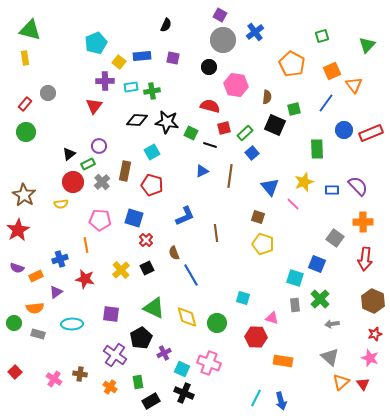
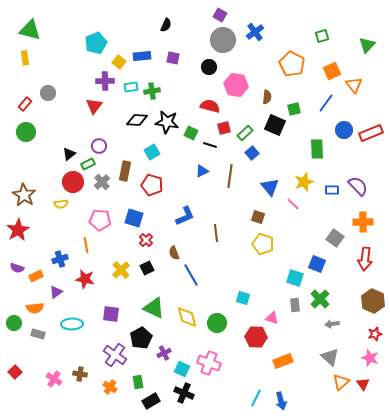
orange rectangle at (283, 361): rotated 30 degrees counterclockwise
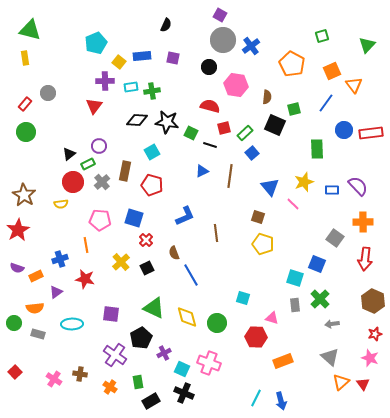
blue cross at (255, 32): moved 4 px left, 14 px down
red rectangle at (371, 133): rotated 15 degrees clockwise
yellow cross at (121, 270): moved 8 px up
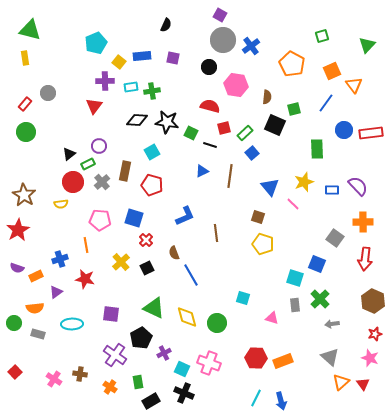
red hexagon at (256, 337): moved 21 px down
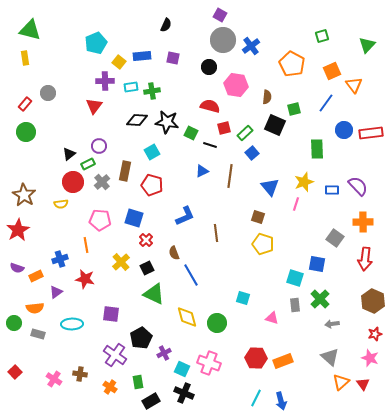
pink line at (293, 204): moved 3 px right; rotated 64 degrees clockwise
blue square at (317, 264): rotated 12 degrees counterclockwise
green triangle at (154, 308): moved 14 px up
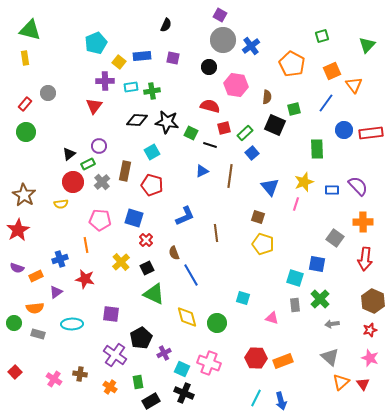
red star at (375, 334): moved 5 px left, 4 px up
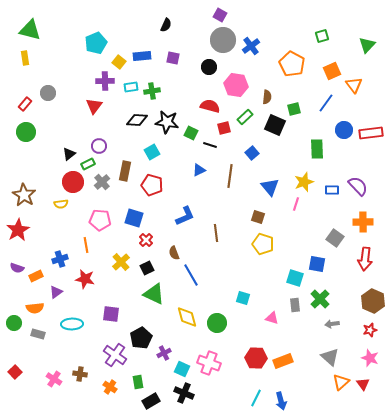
green rectangle at (245, 133): moved 16 px up
blue triangle at (202, 171): moved 3 px left, 1 px up
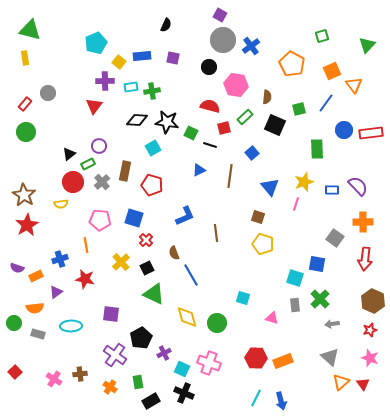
green square at (294, 109): moved 5 px right
cyan square at (152, 152): moved 1 px right, 4 px up
red star at (18, 230): moved 9 px right, 5 px up
cyan ellipse at (72, 324): moved 1 px left, 2 px down
brown cross at (80, 374): rotated 16 degrees counterclockwise
